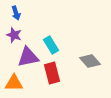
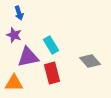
blue arrow: moved 3 px right
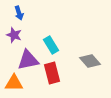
purple triangle: moved 3 px down
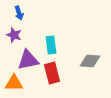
cyan rectangle: rotated 24 degrees clockwise
gray diamond: rotated 45 degrees counterclockwise
